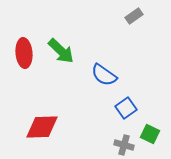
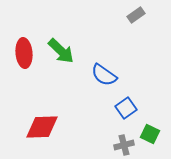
gray rectangle: moved 2 px right, 1 px up
gray cross: rotated 30 degrees counterclockwise
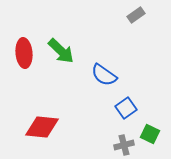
red diamond: rotated 8 degrees clockwise
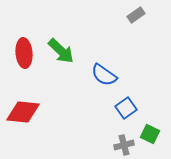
red diamond: moved 19 px left, 15 px up
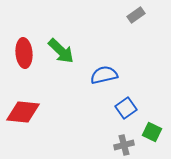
blue semicircle: rotated 132 degrees clockwise
green square: moved 2 px right, 2 px up
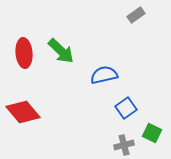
red diamond: rotated 44 degrees clockwise
green square: moved 1 px down
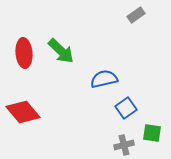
blue semicircle: moved 4 px down
green square: rotated 18 degrees counterclockwise
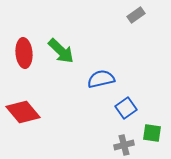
blue semicircle: moved 3 px left
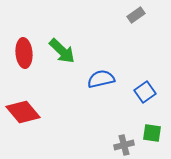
green arrow: moved 1 px right
blue square: moved 19 px right, 16 px up
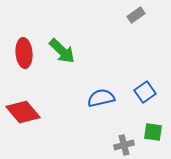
blue semicircle: moved 19 px down
green square: moved 1 px right, 1 px up
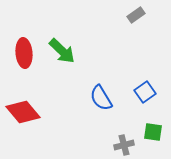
blue semicircle: rotated 108 degrees counterclockwise
